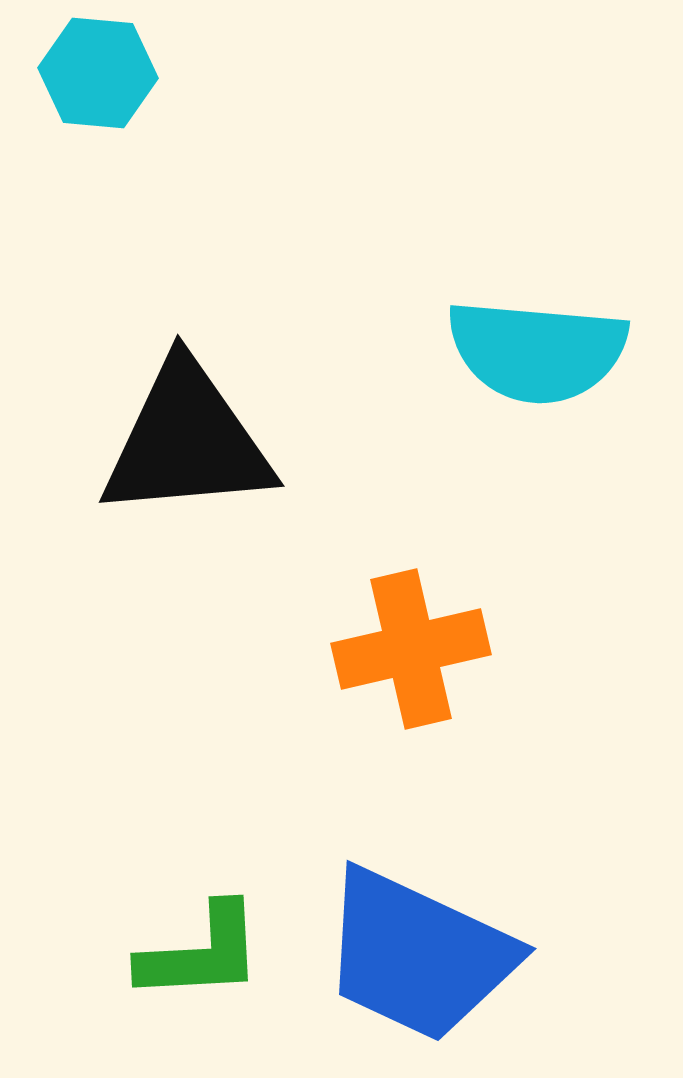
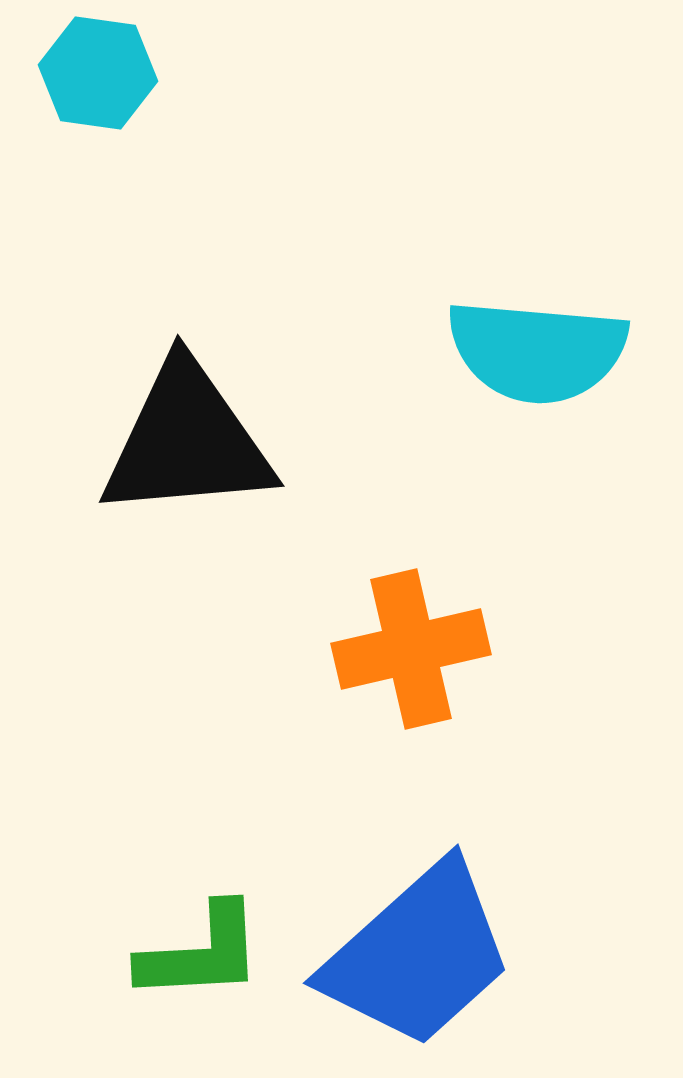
cyan hexagon: rotated 3 degrees clockwise
blue trapezoid: rotated 67 degrees counterclockwise
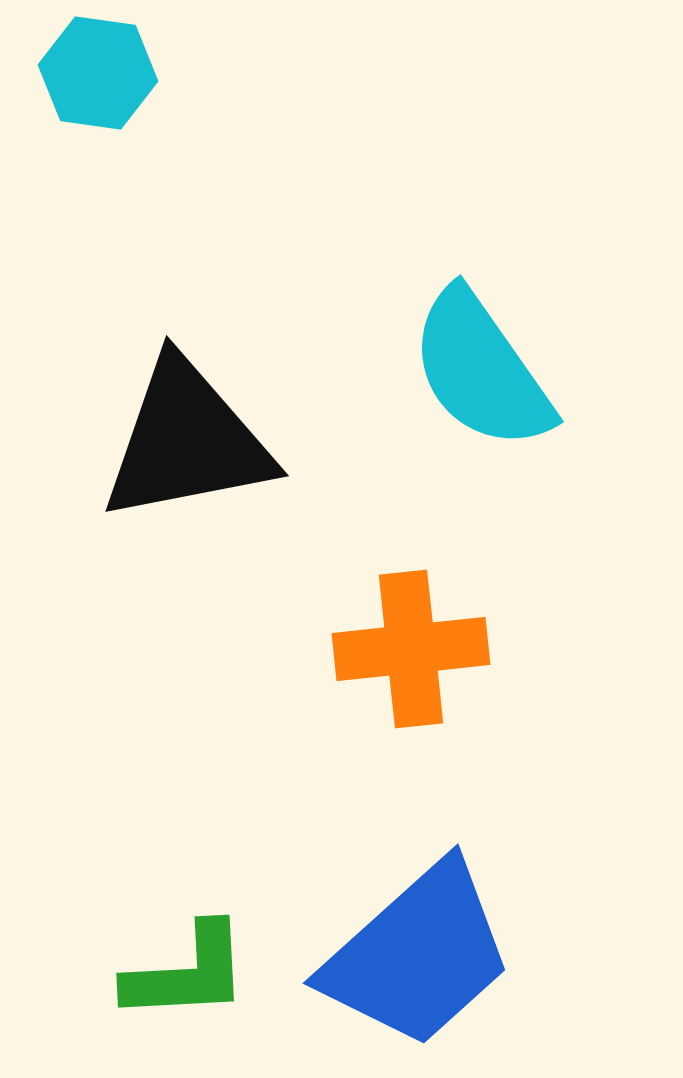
cyan semicircle: moved 56 px left, 19 px down; rotated 50 degrees clockwise
black triangle: rotated 6 degrees counterclockwise
orange cross: rotated 7 degrees clockwise
green L-shape: moved 14 px left, 20 px down
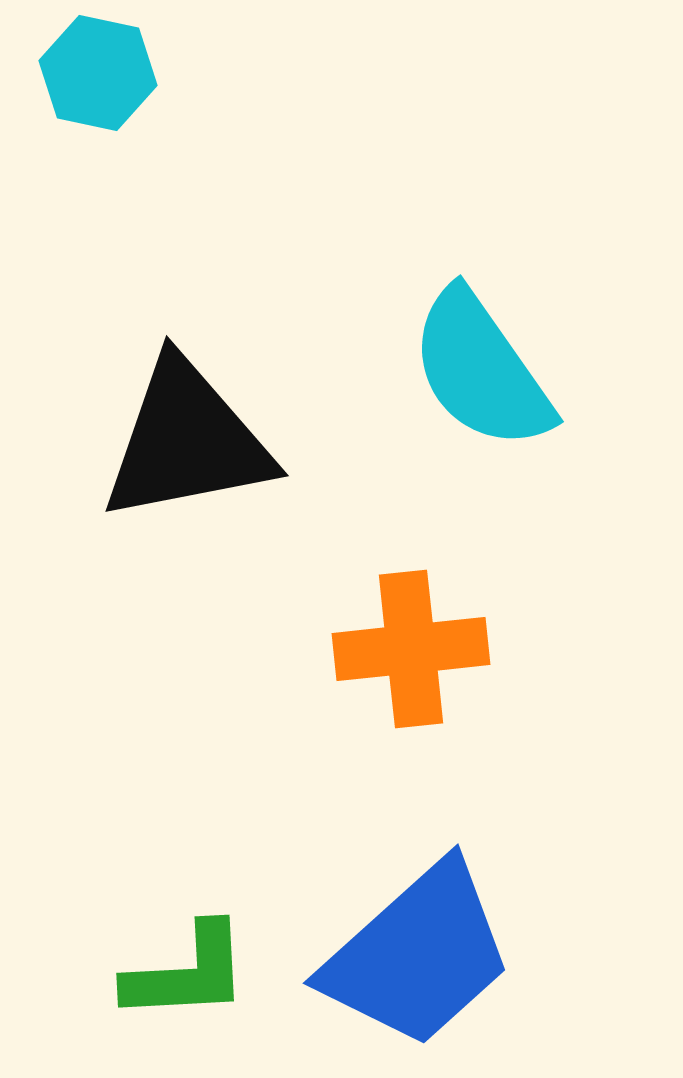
cyan hexagon: rotated 4 degrees clockwise
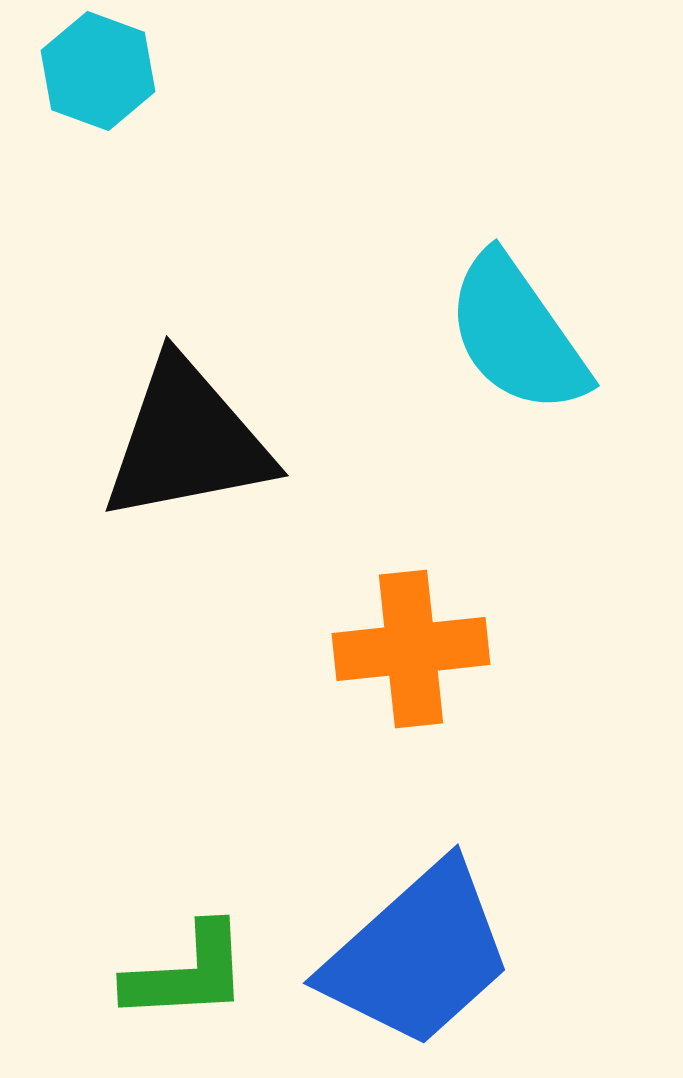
cyan hexagon: moved 2 px up; rotated 8 degrees clockwise
cyan semicircle: moved 36 px right, 36 px up
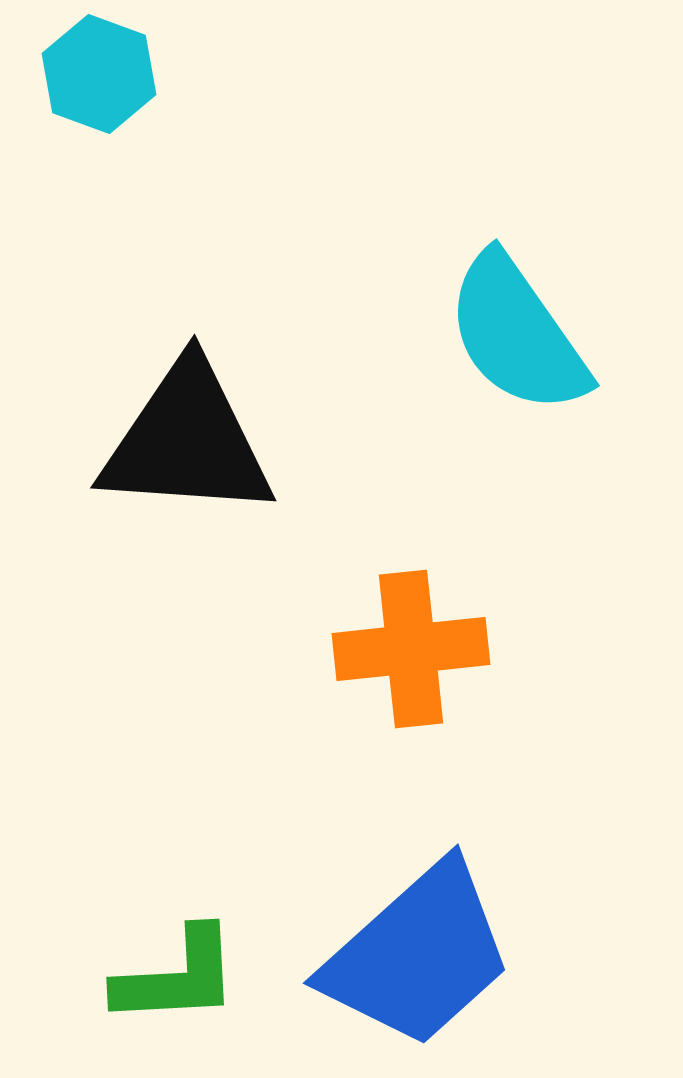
cyan hexagon: moved 1 px right, 3 px down
black triangle: rotated 15 degrees clockwise
green L-shape: moved 10 px left, 4 px down
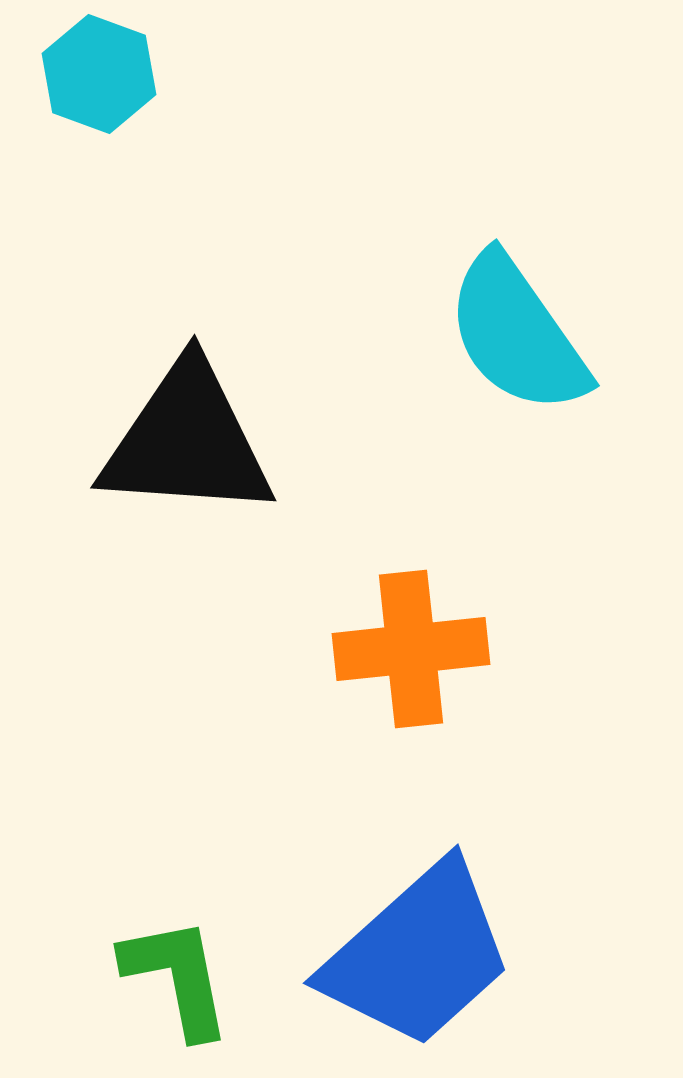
green L-shape: rotated 98 degrees counterclockwise
